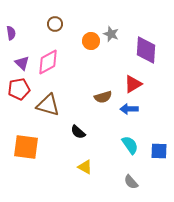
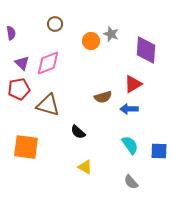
pink diamond: moved 1 px down; rotated 8 degrees clockwise
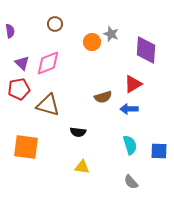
purple semicircle: moved 1 px left, 2 px up
orange circle: moved 1 px right, 1 px down
black semicircle: rotated 35 degrees counterclockwise
cyan semicircle: rotated 18 degrees clockwise
yellow triangle: moved 3 px left; rotated 21 degrees counterclockwise
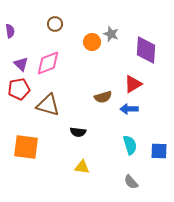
purple triangle: moved 1 px left, 1 px down
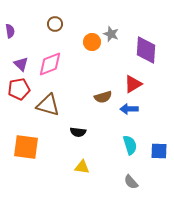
pink diamond: moved 2 px right, 1 px down
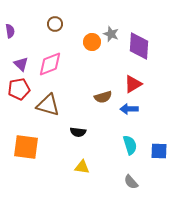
purple diamond: moved 7 px left, 4 px up
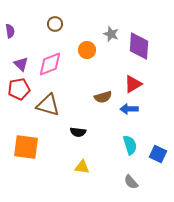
orange circle: moved 5 px left, 8 px down
blue square: moved 1 px left, 3 px down; rotated 24 degrees clockwise
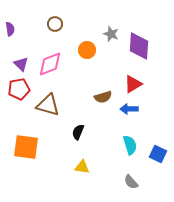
purple semicircle: moved 2 px up
black semicircle: rotated 105 degrees clockwise
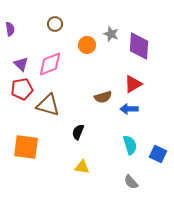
orange circle: moved 5 px up
red pentagon: moved 3 px right
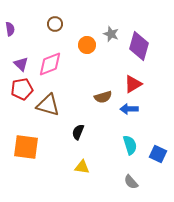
purple diamond: rotated 12 degrees clockwise
